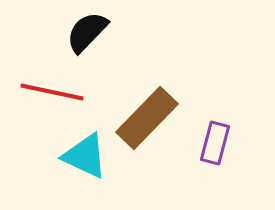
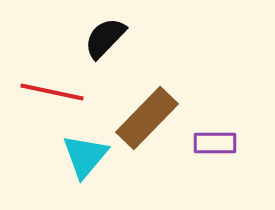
black semicircle: moved 18 px right, 6 px down
purple rectangle: rotated 75 degrees clockwise
cyan triangle: rotated 45 degrees clockwise
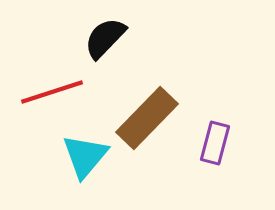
red line: rotated 30 degrees counterclockwise
purple rectangle: rotated 75 degrees counterclockwise
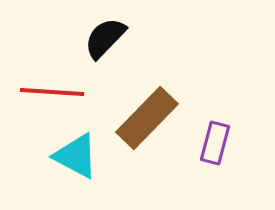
red line: rotated 22 degrees clockwise
cyan triangle: moved 9 px left; rotated 42 degrees counterclockwise
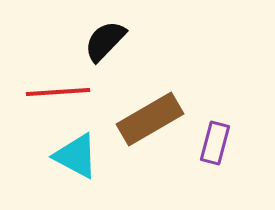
black semicircle: moved 3 px down
red line: moved 6 px right; rotated 8 degrees counterclockwise
brown rectangle: moved 3 px right, 1 px down; rotated 16 degrees clockwise
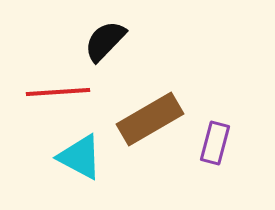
cyan triangle: moved 4 px right, 1 px down
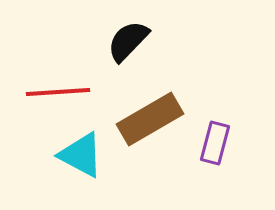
black semicircle: moved 23 px right
cyan triangle: moved 1 px right, 2 px up
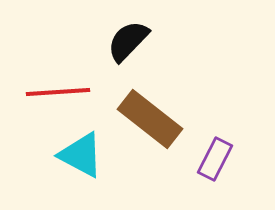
brown rectangle: rotated 68 degrees clockwise
purple rectangle: moved 16 px down; rotated 12 degrees clockwise
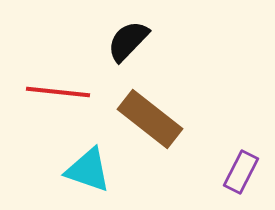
red line: rotated 10 degrees clockwise
cyan triangle: moved 7 px right, 15 px down; rotated 9 degrees counterclockwise
purple rectangle: moved 26 px right, 13 px down
